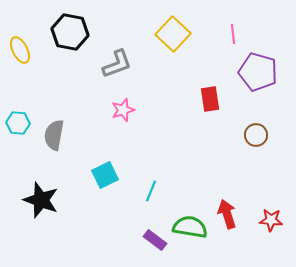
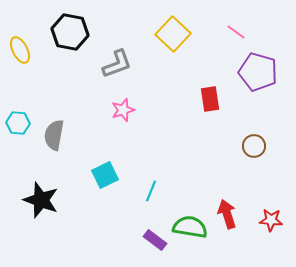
pink line: moved 3 px right, 2 px up; rotated 48 degrees counterclockwise
brown circle: moved 2 px left, 11 px down
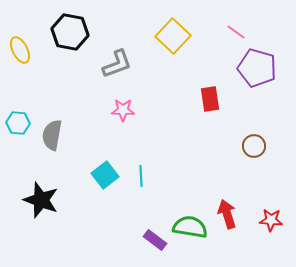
yellow square: moved 2 px down
purple pentagon: moved 1 px left, 4 px up
pink star: rotated 20 degrees clockwise
gray semicircle: moved 2 px left
cyan square: rotated 12 degrees counterclockwise
cyan line: moved 10 px left, 15 px up; rotated 25 degrees counterclockwise
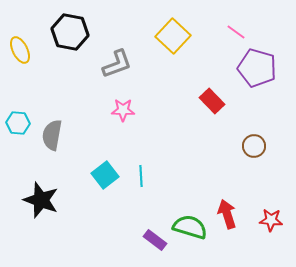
red rectangle: moved 2 px right, 2 px down; rotated 35 degrees counterclockwise
green semicircle: rotated 8 degrees clockwise
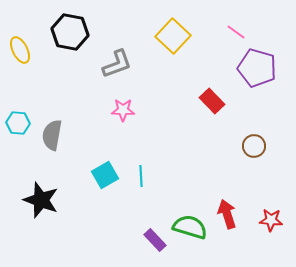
cyan square: rotated 8 degrees clockwise
purple rectangle: rotated 10 degrees clockwise
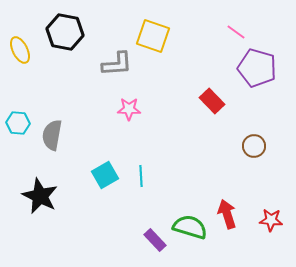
black hexagon: moved 5 px left
yellow square: moved 20 px left; rotated 24 degrees counterclockwise
gray L-shape: rotated 16 degrees clockwise
pink star: moved 6 px right, 1 px up
black star: moved 1 px left, 4 px up; rotated 6 degrees clockwise
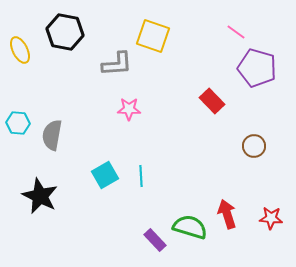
red star: moved 2 px up
